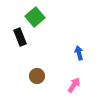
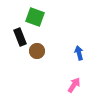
green square: rotated 30 degrees counterclockwise
brown circle: moved 25 px up
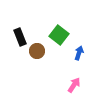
green square: moved 24 px right, 18 px down; rotated 18 degrees clockwise
blue arrow: rotated 32 degrees clockwise
